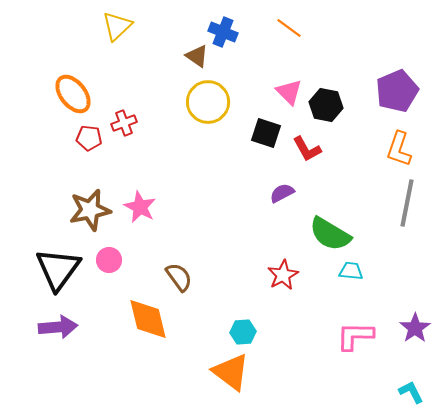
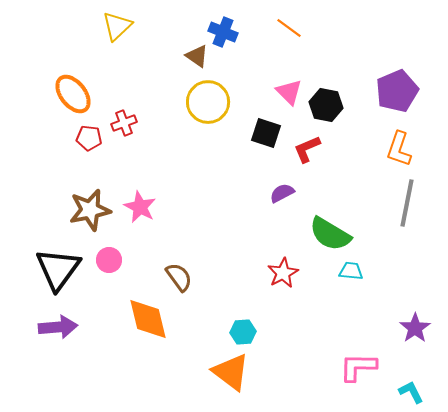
red L-shape: rotated 96 degrees clockwise
red star: moved 2 px up
pink L-shape: moved 3 px right, 31 px down
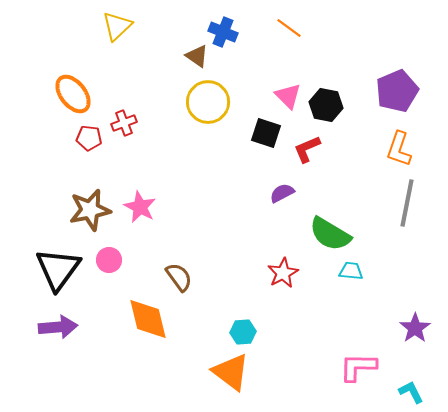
pink triangle: moved 1 px left, 4 px down
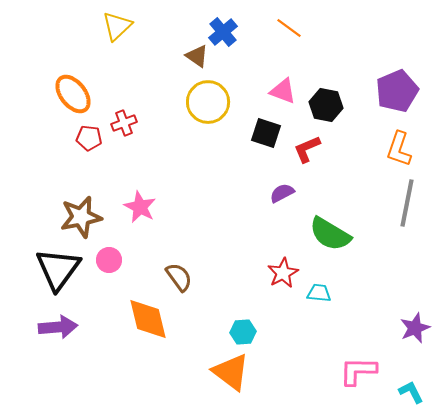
blue cross: rotated 28 degrees clockwise
pink triangle: moved 5 px left, 5 px up; rotated 24 degrees counterclockwise
brown star: moved 9 px left, 7 px down
cyan trapezoid: moved 32 px left, 22 px down
purple star: rotated 12 degrees clockwise
pink L-shape: moved 4 px down
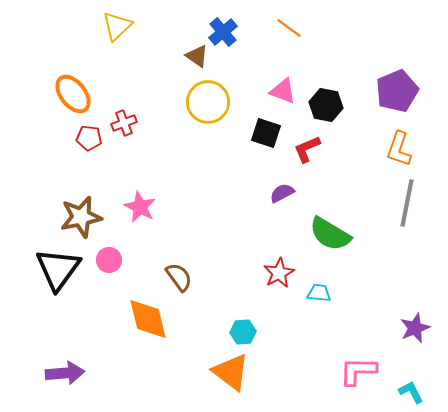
red star: moved 4 px left
purple arrow: moved 7 px right, 46 px down
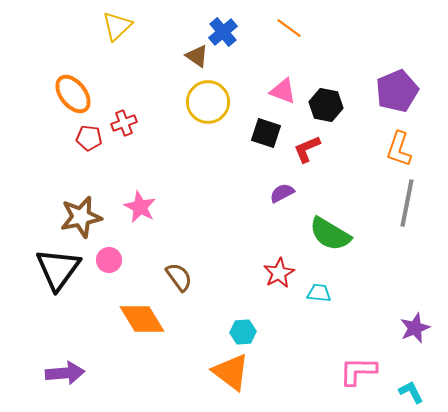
orange diamond: moved 6 px left; rotated 18 degrees counterclockwise
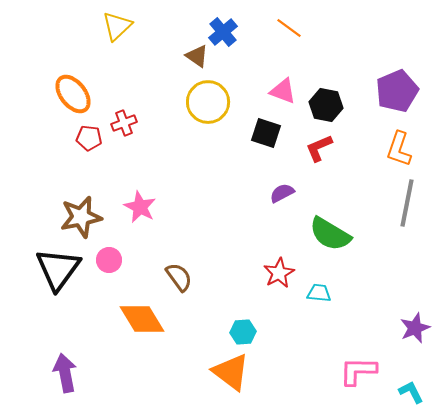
red L-shape: moved 12 px right, 1 px up
purple arrow: rotated 96 degrees counterclockwise
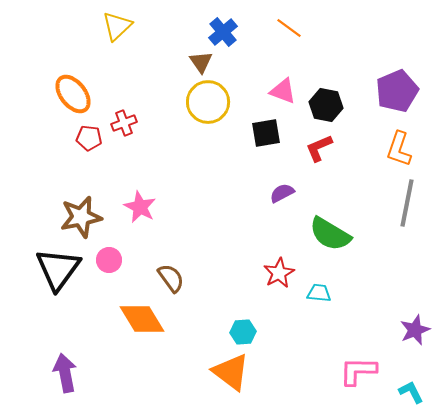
brown triangle: moved 4 px right, 6 px down; rotated 20 degrees clockwise
black square: rotated 28 degrees counterclockwise
brown semicircle: moved 8 px left, 1 px down
purple star: moved 2 px down
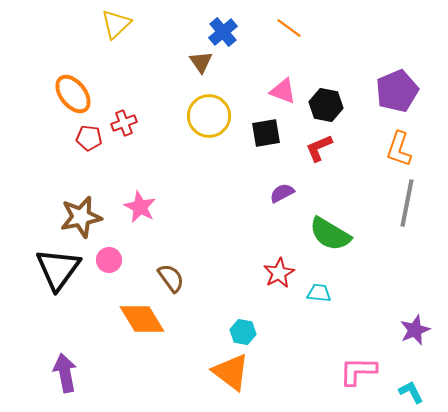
yellow triangle: moved 1 px left, 2 px up
yellow circle: moved 1 px right, 14 px down
cyan hexagon: rotated 15 degrees clockwise
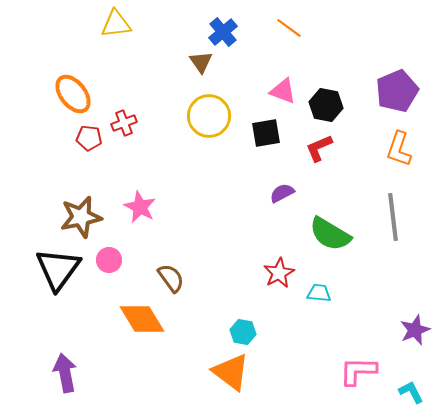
yellow triangle: rotated 36 degrees clockwise
gray line: moved 14 px left, 14 px down; rotated 18 degrees counterclockwise
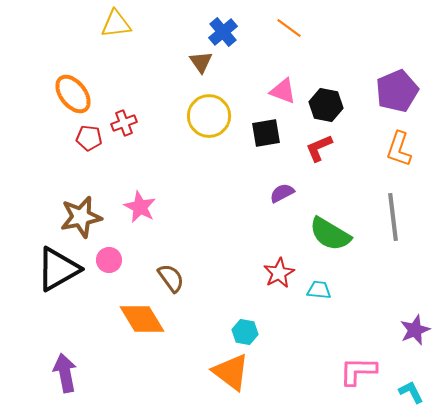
black triangle: rotated 24 degrees clockwise
cyan trapezoid: moved 3 px up
cyan hexagon: moved 2 px right
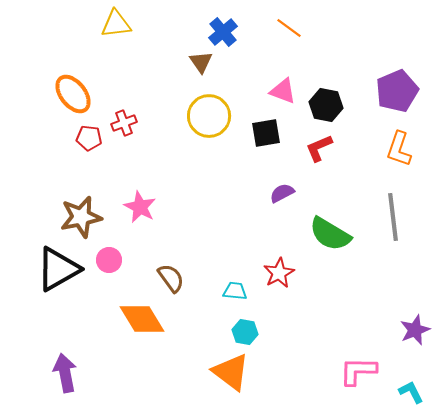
cyan trapezoid: moved 84 px left, 1 px down
